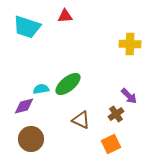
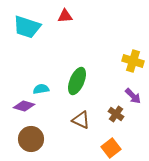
yellow cross: moved 3 px right, 17 px down; rotated 15 degrees clockwise
green ellipse: moved 9 px right, 3 px up; rotated 28 degrees counterclockwise
purple arrow: moved 4 px right
purple diamond: rotated 30 degrees clockwise
brown cross: rotated 21 degrees counterclockwise
orange square: moved 4 px down; rotated 12 degrees counterclockwise
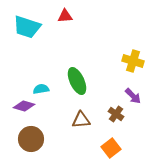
green ellipse: rotated 48 degrees counterclockwise
brown triangle: rotated 30 degrees counterclockwise
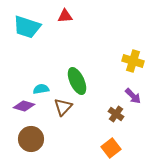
brown triangle: moved 18 px left, 13 px up; rotated 42 degrees counterclockwise
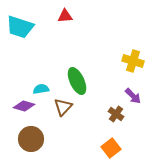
cyan trapezoid: moved 7 px left
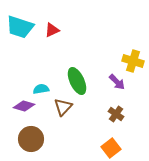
red triangle: moved 13 px left, 14 px down; rotated 21 degrees counterclockwise
purple arrow: moved 16 px left, 14 px up
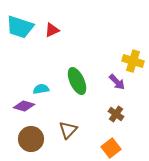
brown triangle: moved 5 px right, 23 px down
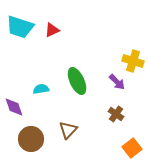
purple diamond: moved 10 px left, 1 px down; rotated 55 degrees clockwise
orange square: moved 21 px right
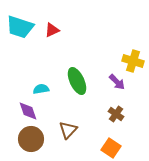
purple diamond: moved 14 px right, 4 px down
orange square: moved 21 px left; rotated 18 degrees counterclockwise
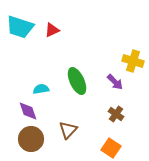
purple arrow: moved 2 px left
